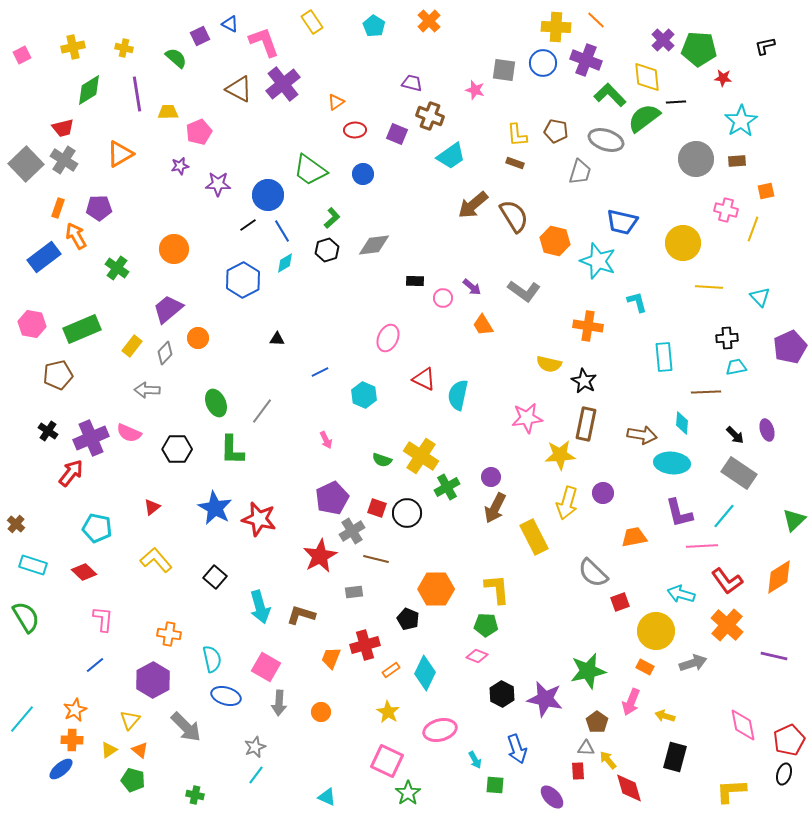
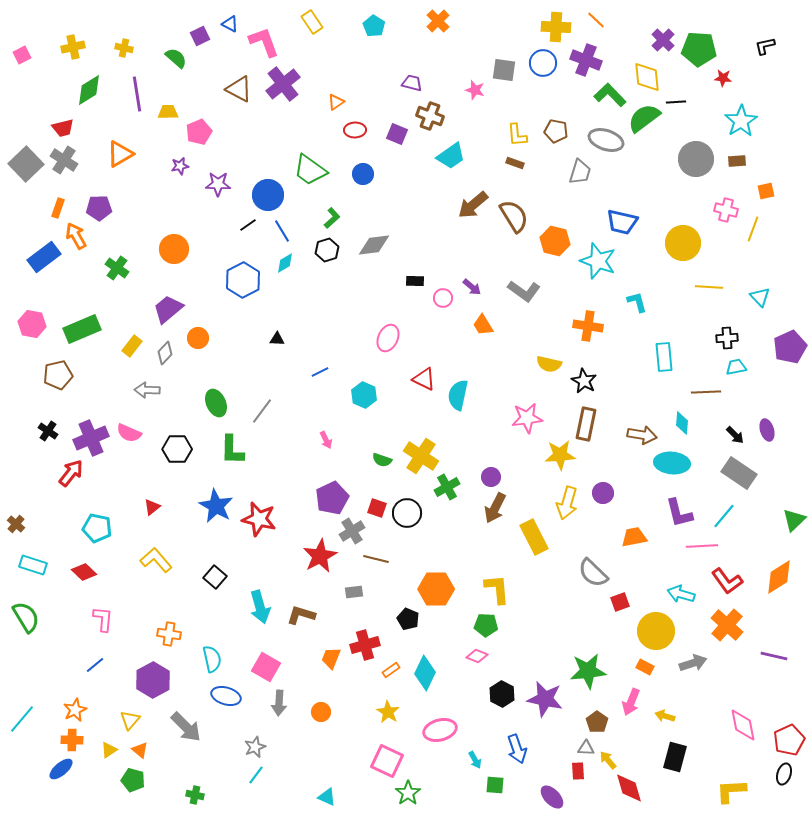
orange cross at (429, 21): moved 9 px right
blue star at (215, 508): moved 1 px right, 2 px up
green star at (588, 671): rotated 6 degrees clockwise
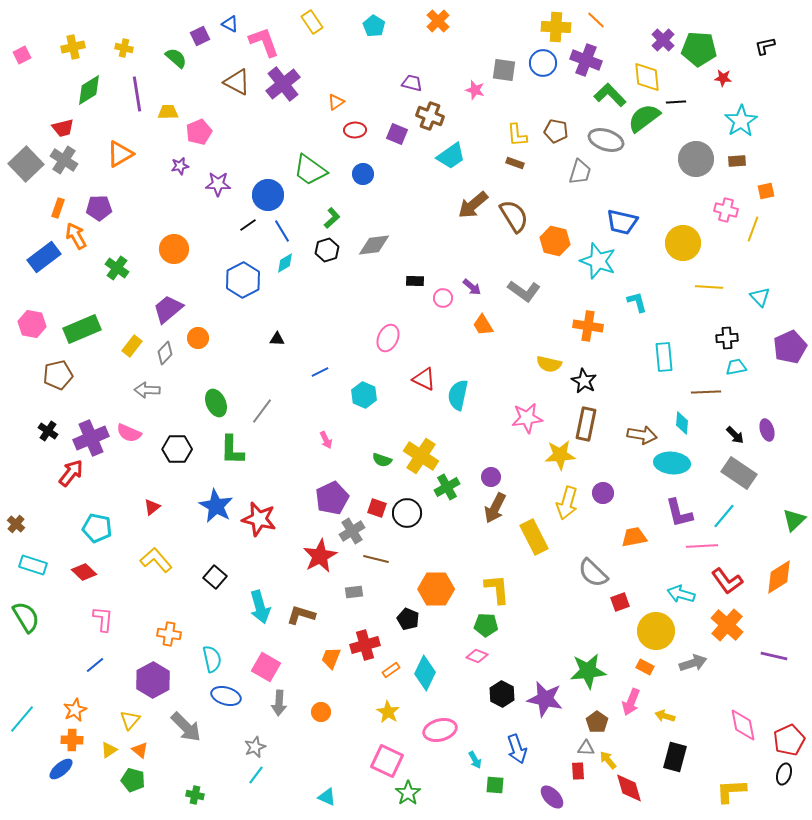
brown triangle at (239, 89): moved 2 px left, 7 px up
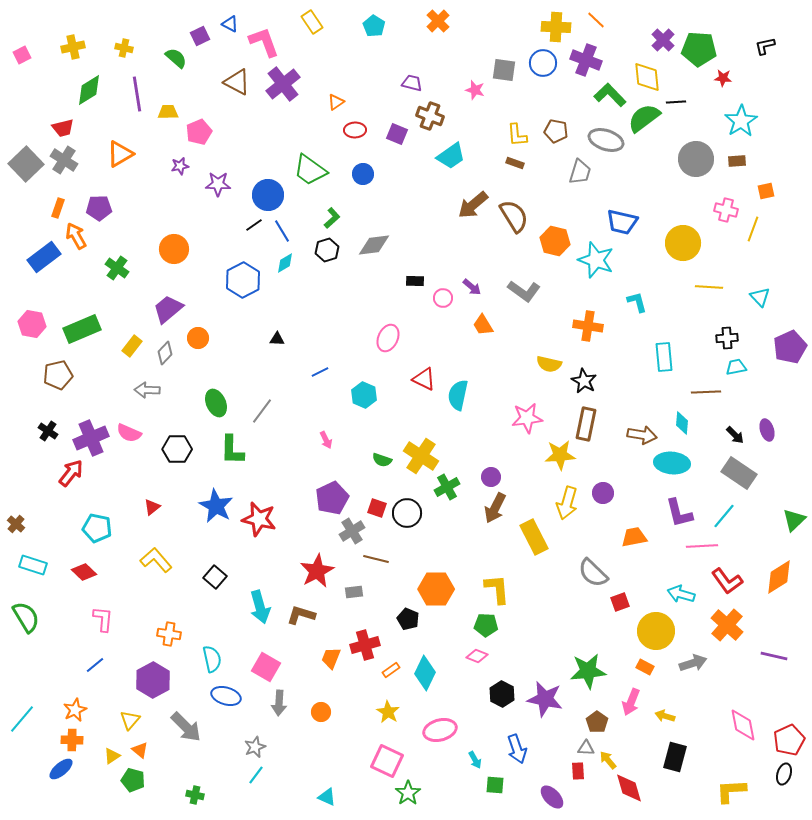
black line at (248, 225): moved 6 px right
cyan star at (598, 261): moved 2 px left, 1 px up
red star at (320, 556): moved 3 px left, 15 px down
yellow triangle at (109, 750): moved 3 px right, 6 px down
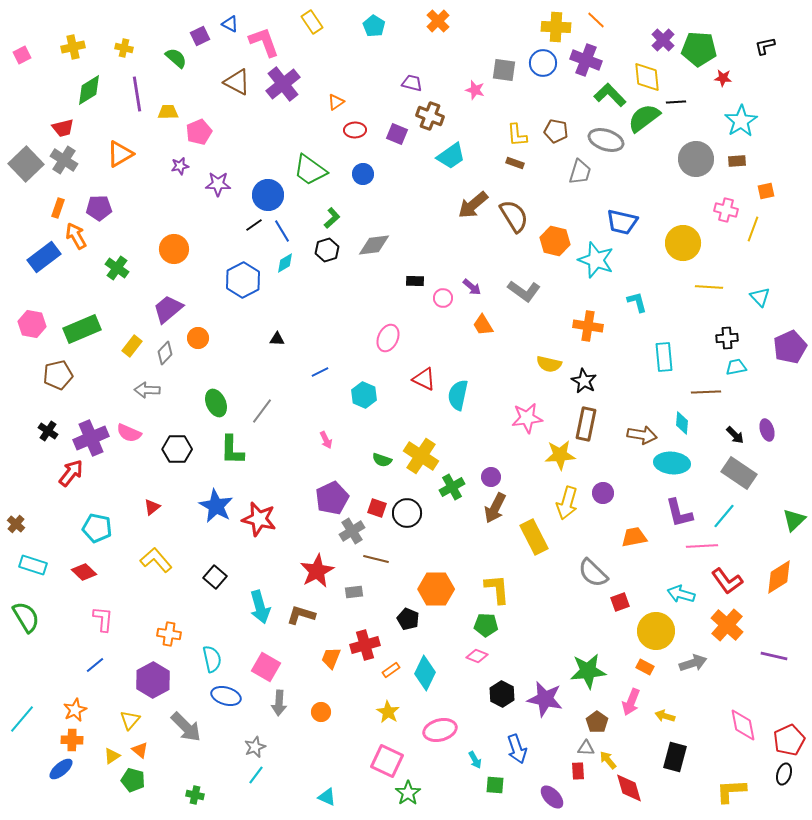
green cross at (447, 487): moved 5 px right
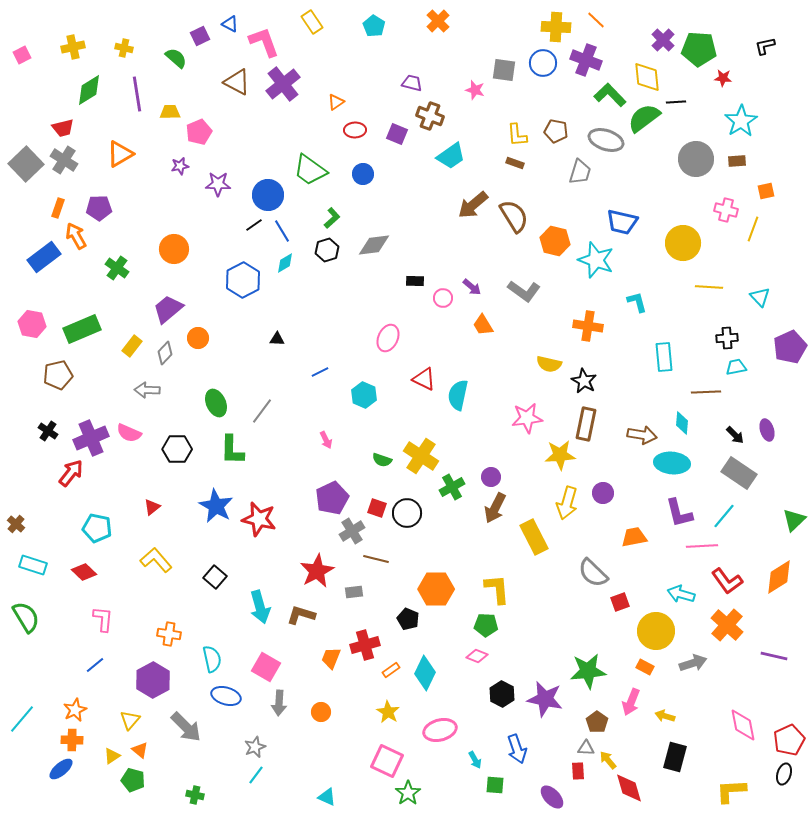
yellow trapezoid at (168, 112): moved 2 px right
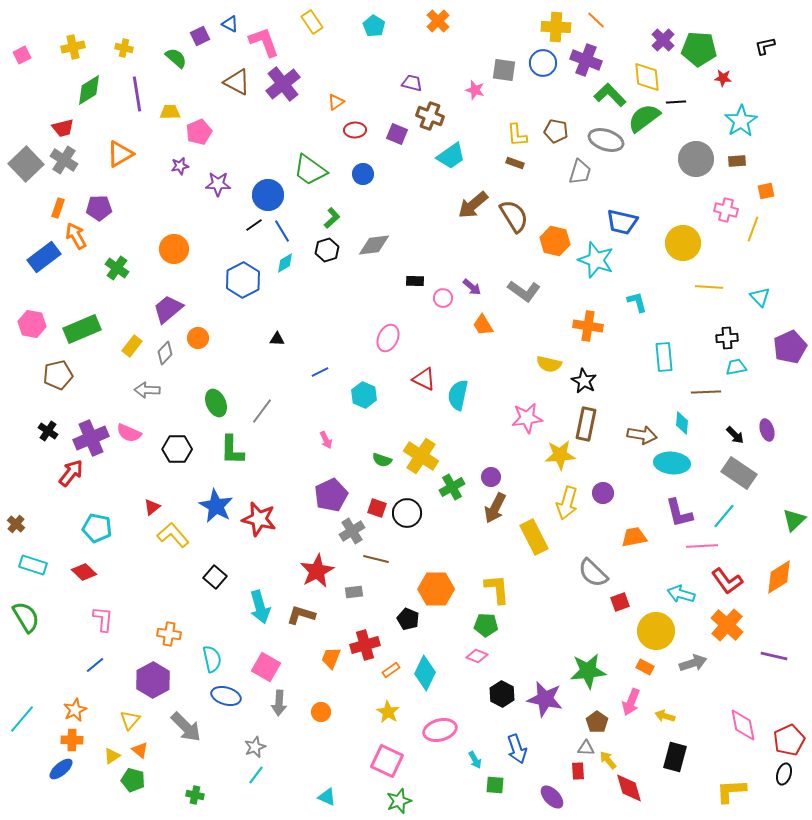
purple pentagon at (332, 498): moved 1 px left, 3 px up
yellow L-shape at (156, 560): moved 17 px right, 25 px up
green star at (408, 793): moved 9 px left, 8 px down; rotated 15 degrees clockwise
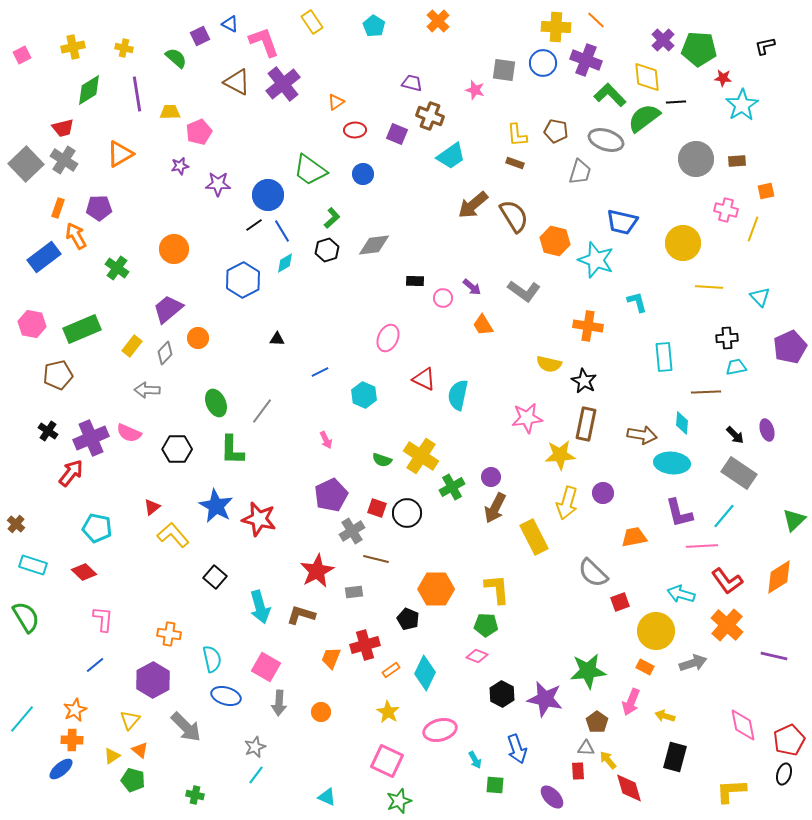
cyan star at (741, 121): moved 1 px right, 16 px up
